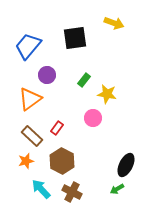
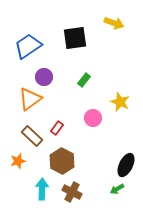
blue trapezoid: rotated 16 degrees clockwise
purple circle: moved 3 px left, 2 px down
yellow star: moved 13 px right, 8 px down; rotated 12 degrees clockwise
orange star: moved 8 px left
cyan arrow: moved 1 px right; rotated 45 degrees clockwise
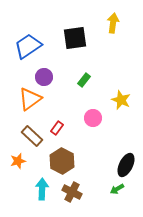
yellow arrow: moved 1 px left; rotated 102 degrees counterclockwise
yellow star: moved 1 px right, 2 px up
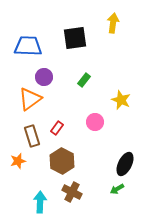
blue trapezoid: rotated 36 degrees clockwise
pink circle: moved 2 px right, 4 px down
brown rectangle: rotated 30 degrees clockwise
black ellipse: moved 1 px left, 1 px up
cyan arrow: moved 2 px left, 13 px down
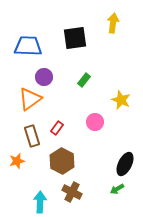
orange star: moved 1 px left
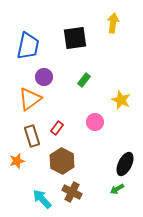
blue trapezoid: rotated 100 degrees clockwise
cyan arrow: moved 2 px right, 3 px up; rotated 45 degrees counterclockwise
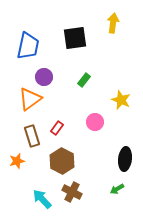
black ellipse: moved 5 px up; rotated 20 degrees counterclockwise
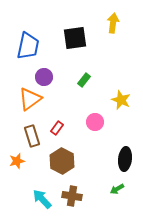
brown cross: moved 4 px down; rotated 18 degrees counterclockwise
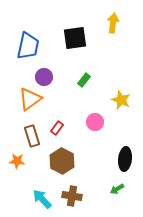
orange star: rotated 21 degrees clockwise
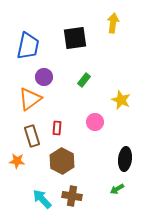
red rectangle: rotated 32 degrees counterclockwise
